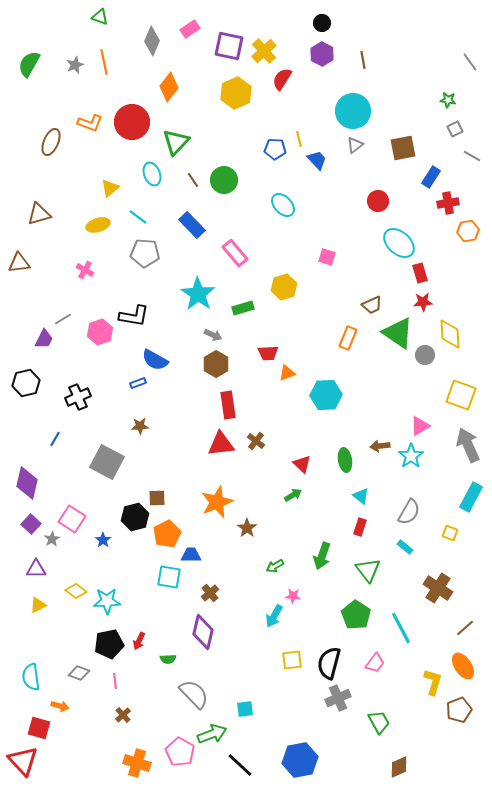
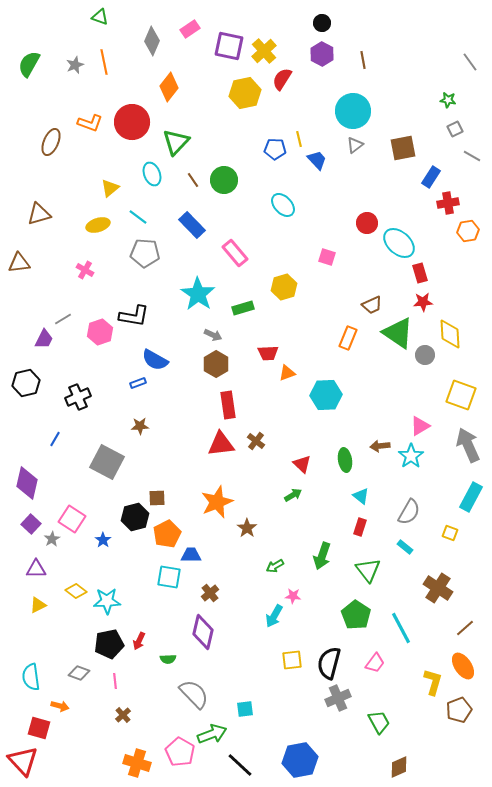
yellow hexagon at (236, 93): moved 9 px right; rotated 12 degrees clockwise
red circle at (378, 201): moved 11 px left, 22 px down
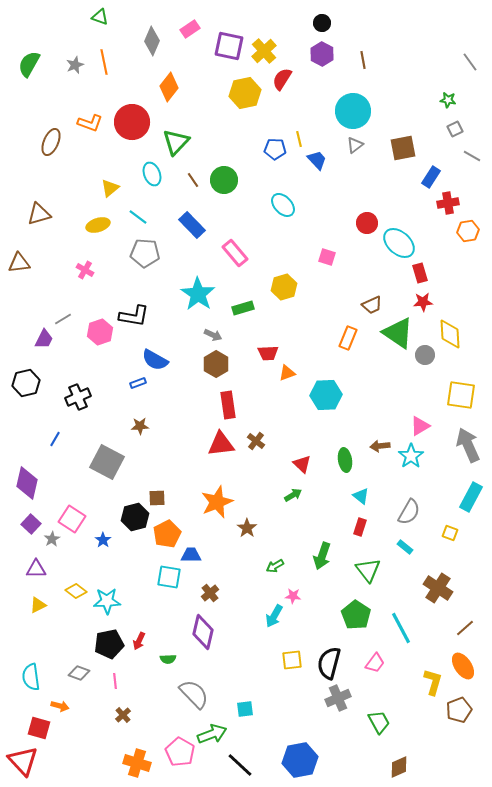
yellow square at (461, 395): rotated 12 degrees counterclockwise
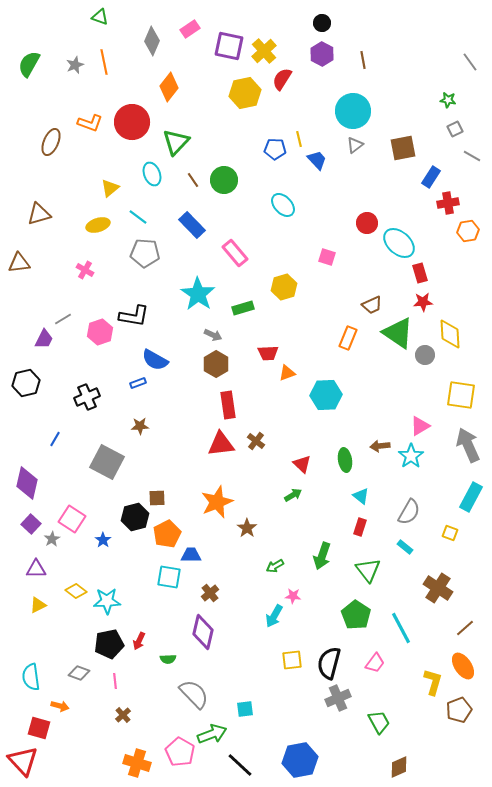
black cross at (78, 397): moved 9 px right
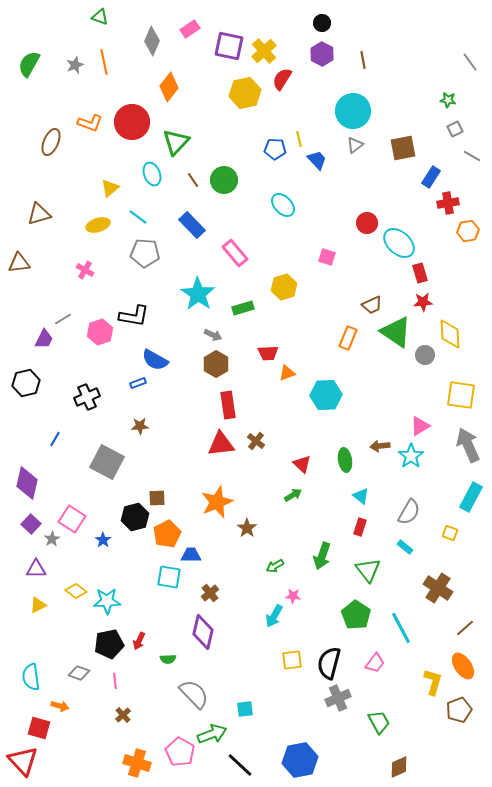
green triangle at (398, 333): moved 2 px left, 1 px up
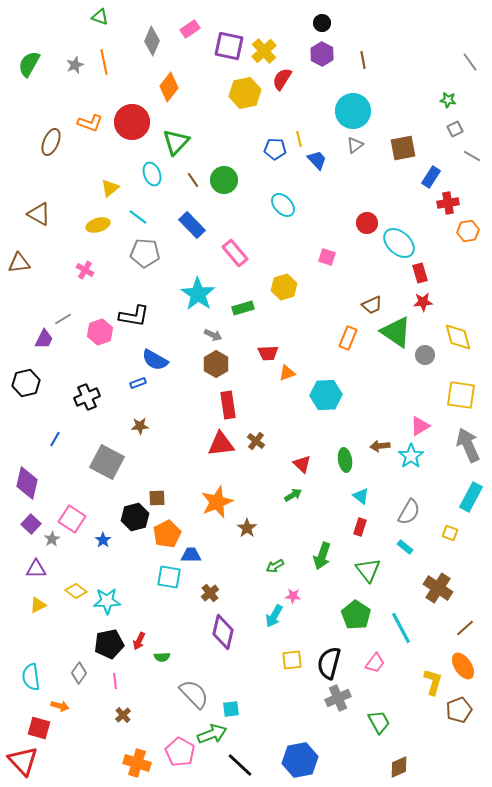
brown triangle at (39, 214): rotated 45 degrees clockwise
yellow diamond at (450, 334): moved 8 px right, 3 px down; rotated 12 degrees counterclockwise
purple diamond at (203, 632): moved 20 px right
green semicircle at (168, 659): moved 6 px left, 2 px up
gray diamond at (79, 673): rotated 75 degrees counterclockwise
cyan square at (245, 709): moved 14 px left
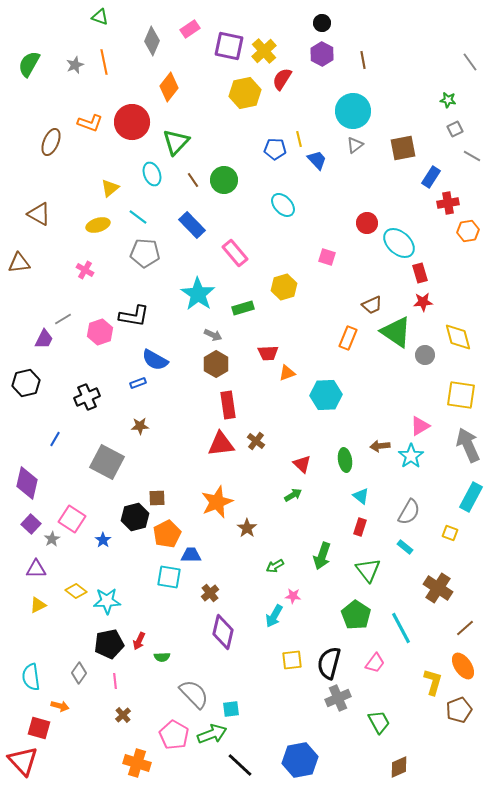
pink pentagon at (180, 752): moved 6 px left, 17 px up
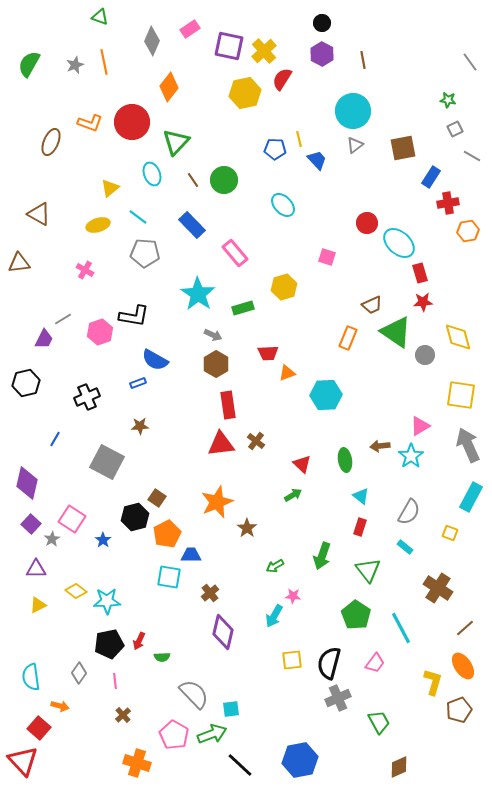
brown square at (157, 498): rotated 36 degrees clockwise
red square at (39, 728): rotated 25 degrees clockwise
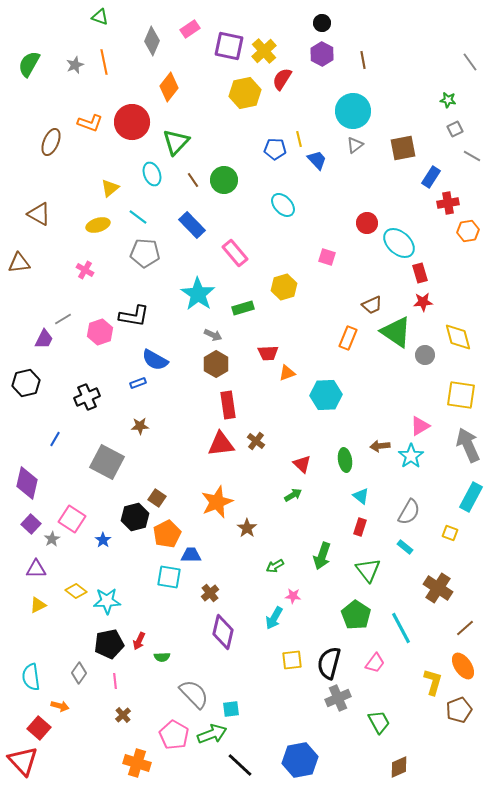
cyan arrow at (274, 616): moved 2 px down
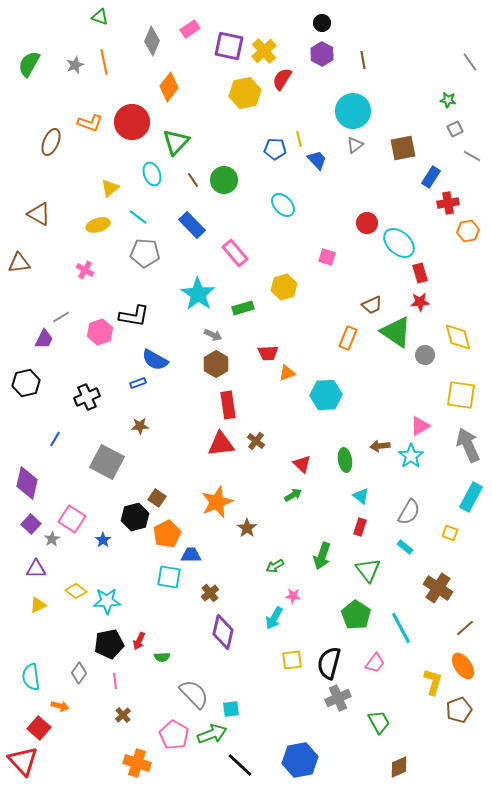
red star at (423, 302): moved 3 px left
gray line at (63, 319): moved 2 px left, 2 px up
